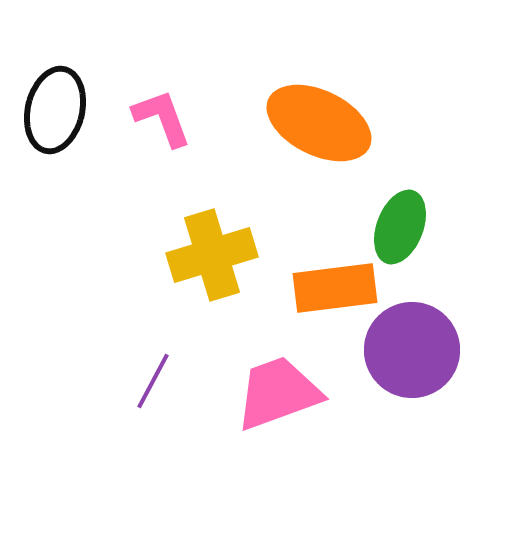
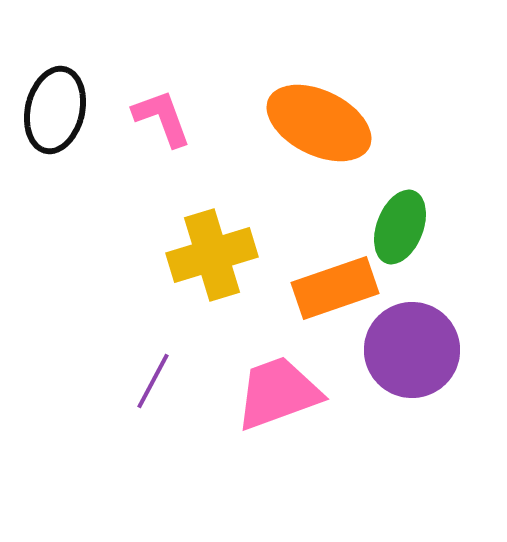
orange rectangle: rotated 12 degrees counterclockwise
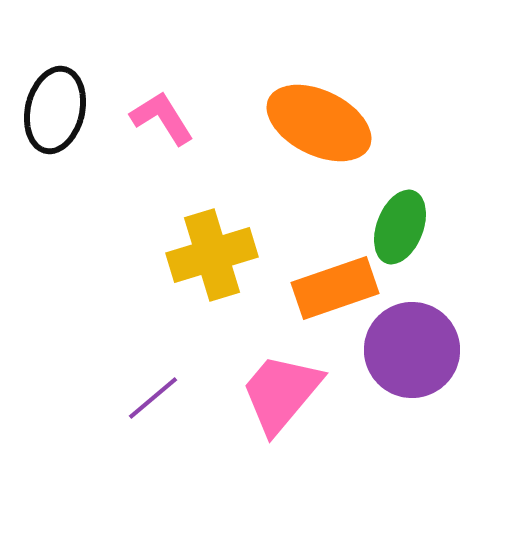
pink L-shape: rotated 12 degrees counterclockwise
purple line: moved 17 px down; rotated 22 degrees clockwise
pink trapezoid: moved 3 px right; rotated 30 degrees counterclockwise
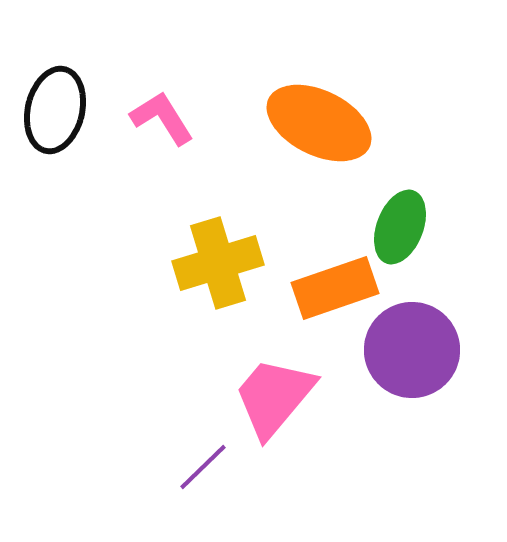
yellow cross: moved 6 px right, 8 px down
pink trapezoid: moved 7 px left, 4 px down
purple line: moved 50 px right, 69 px down; rotated 4 degrees counterclockwise
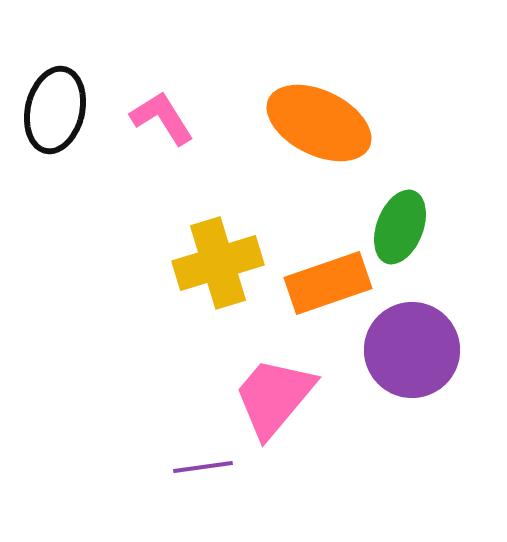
orange rectangle: moved 7 px left, 5 px up
purple line: rotated 36 degrees clockwise
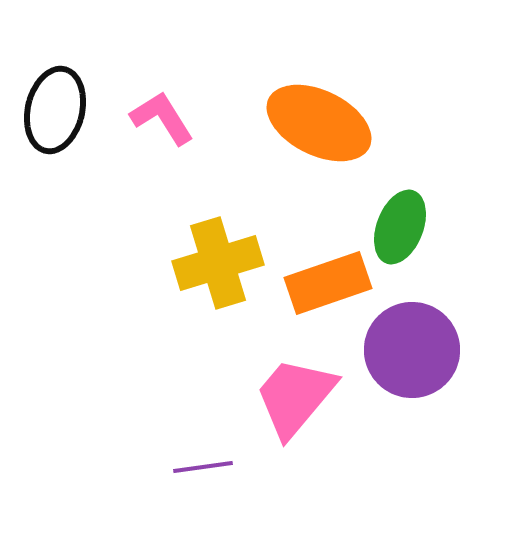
pink trapezoid: moved 21 px right
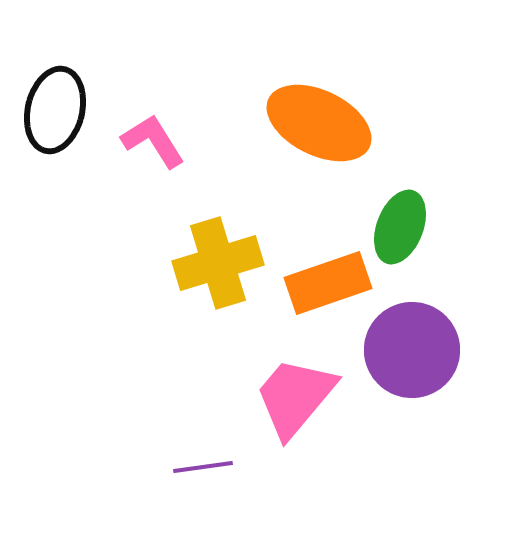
pink L-shape: moved 9 px left, 23 px down
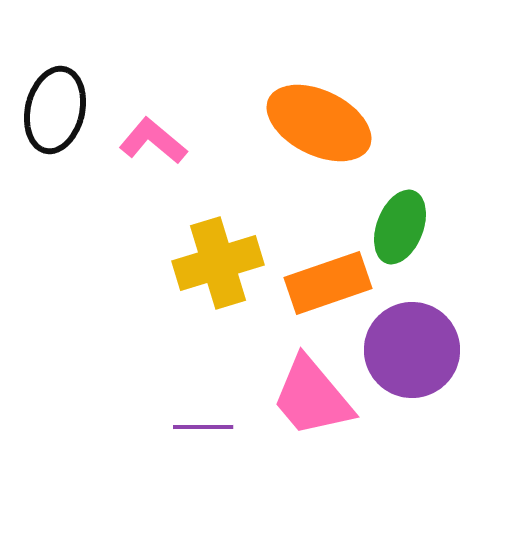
pink L-shape: rotated 18 degrees counterclockwise
pink trapezoid: moved 17 px right; rotated 80 degrees counterclockwise
purple line: moved 40 px up; rotated 8 degrees clockwise
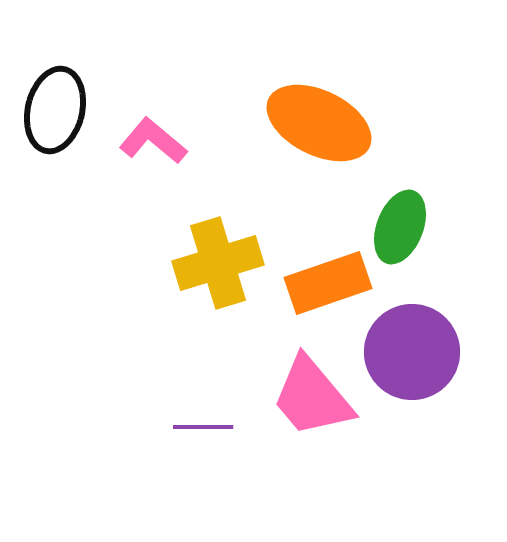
purple circle: moved 2 px down
